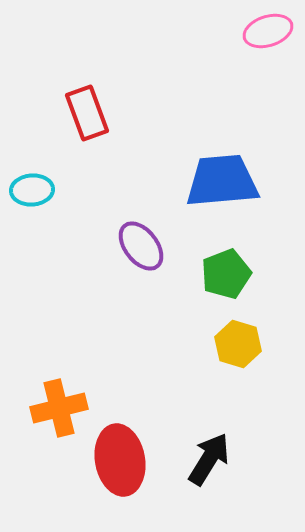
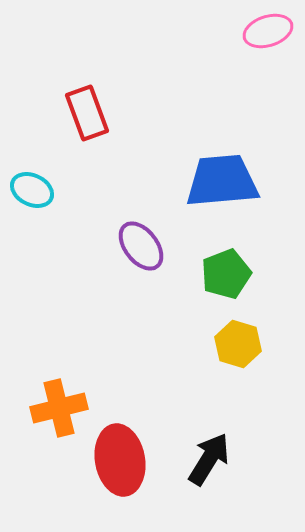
cyan ellipse: rotated 30 degrees clockwise
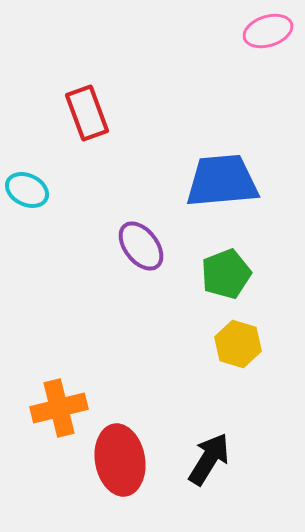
cyan ellipse: moved 5 px left
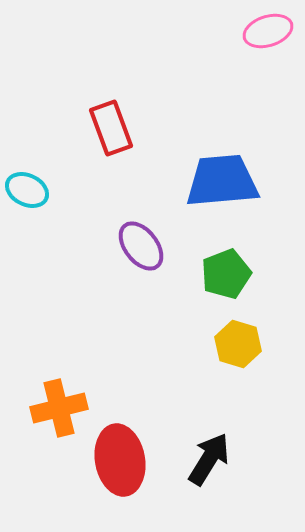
red rectangle: moved 24 px right, 15 px down
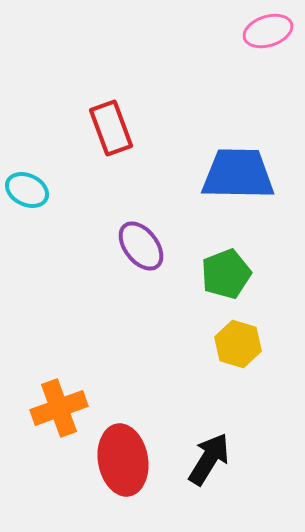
blue trapezoid: moved 16 px right, 7 px up; rotated 6 degrees clockwise
orange cross: rotated 6 degrees counterclockwise
red ellipse: moved 3 px right
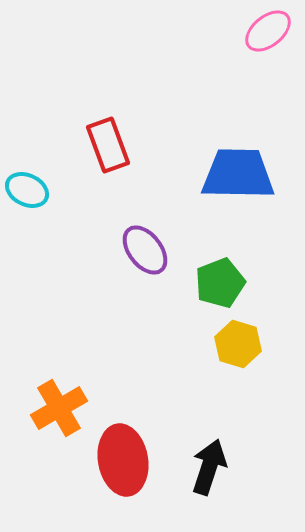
pink ellipse: rotated 21 degrees counterclockwise
red rectangle: moved 3 px left, 17 px down
purple ellipse: moved 4 px right, 4 px down
green pentagon: moved 6 px left, 9 px down
orange cross: rotated 10 degrees counterclockwise
black arrow: moved 8 px down; rotated 14 degrees counterclockwise
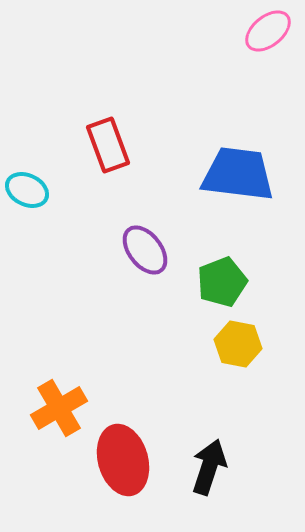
blue trapezoid: rotated 6 degrees clockwise
green pentagon: moved 2 px right, 1 px up
yellow hexagon: rotated 6 degrees counterclockwise
red ellipse: rotated 6 degrees counterclockwise
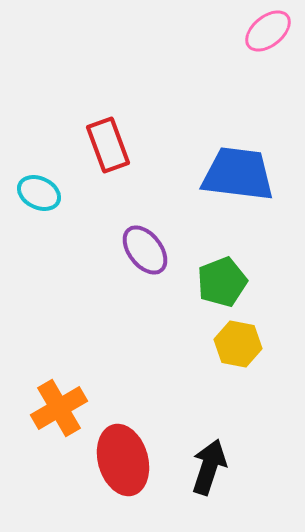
cyan ellipse: moved 12 px right, 3 px down
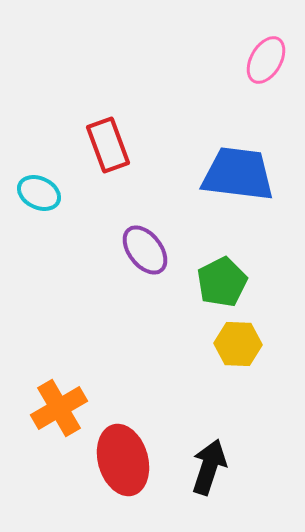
pink ellipse: moved 2 px left, 29 px down; rotated 21 degrees counterclockwise
green pentagon: rotated 6 degrees counterclockwise
yellow hexagon: rotated 9 degrees counterclockwise
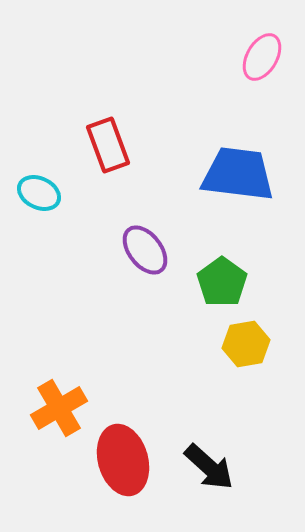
pink ellipse: moved 4 px left, 3 px up
green pentagon: rotated 9 degrees counterclockwise
yellow hexagon: moved 8 px right; rotated 12 degrees counterclockwise
black arrow: rotated 114 degrees clockwise
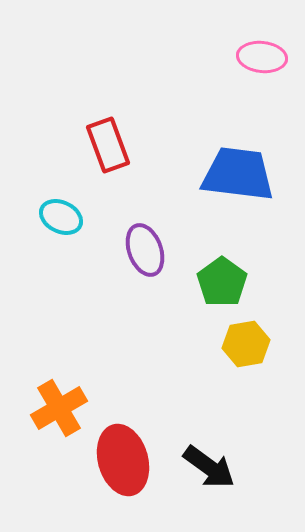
pink ellipse: rotated 66 degrees clockwise
cyan ellipse: moved 22 px right, 24 px down
purple ellipse: rotated 18 degrees clockwise
black arrow: rotated 6 degrees counterclockwise
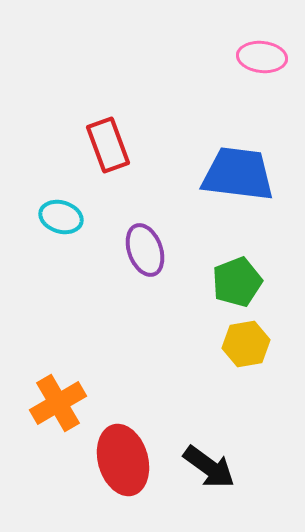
cyan ellipse: rotated 9 degrees counterclockwise
green pentagon: moved 15 px right; rotated 15 degrees clockwise
orange cross: moved 1 px left, 5 px up
